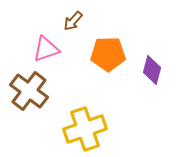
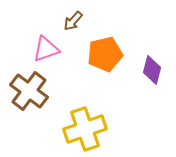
orange pentagon: moved 3 px left; rotated 12 degrees counterclockwise
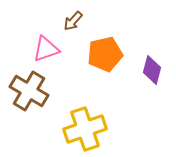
brown cross: rotated 6 degrees counterclockwise
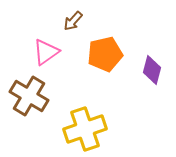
pink triangle: moved 3 px down; rotated 16 degrees counterclockwise
brown cross: moved 5 px down
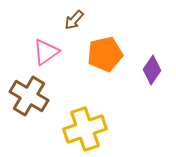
brown arrow: moved 1 px right, 1 px up
purple diamond: rotated 20 degrees clockwise
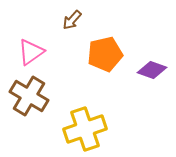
brown arrow: moved 2 px left
pink triangle: moved 15 px left
purple diamond: rotated 76 degrees clockwise
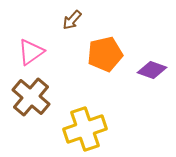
brown cross: moved 2 px right, 1 px down; rotated 9 degrees clockwise
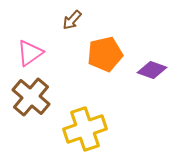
pink triangle: moved 1 px left, 1 px down
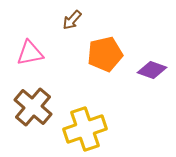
pink triangle: rotated 24 degrees clockwise
brown cross: moved 2 px right, 10 px down
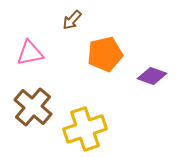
purple diamond: moved 6 px down
